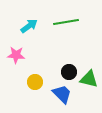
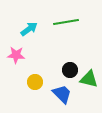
cyan arrow: moved 3 px down
black circle: moved 1 px right, 2 px up
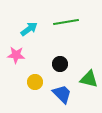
black circle: moved 10 px left, 6 px up
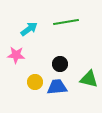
blue trapezoid: moved 5 px left, 7 px up; rotated 50 degrees counterclockwise
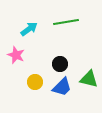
pink star: rotated 18 degrees clockwise
blue trapezoid: moved 5 px right; rotated 140 degrees clockwise
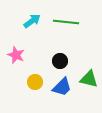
green line: rotated 15 degrees clockwise
cyan arrow: moved 3 px right, 8 px up
black circle: moved 3 px up
